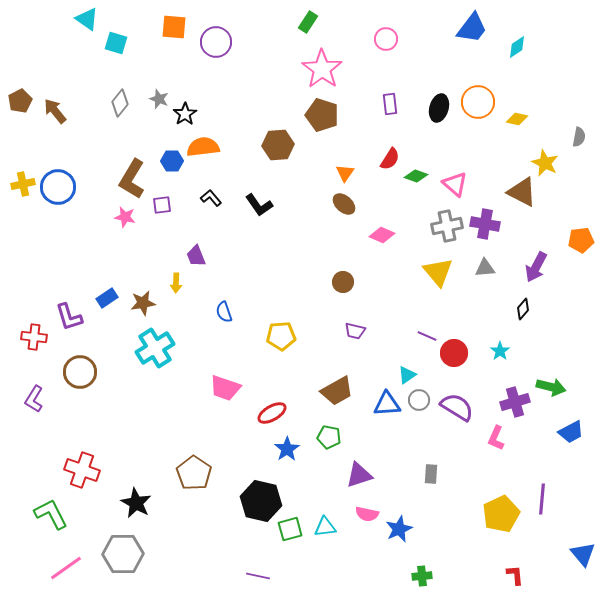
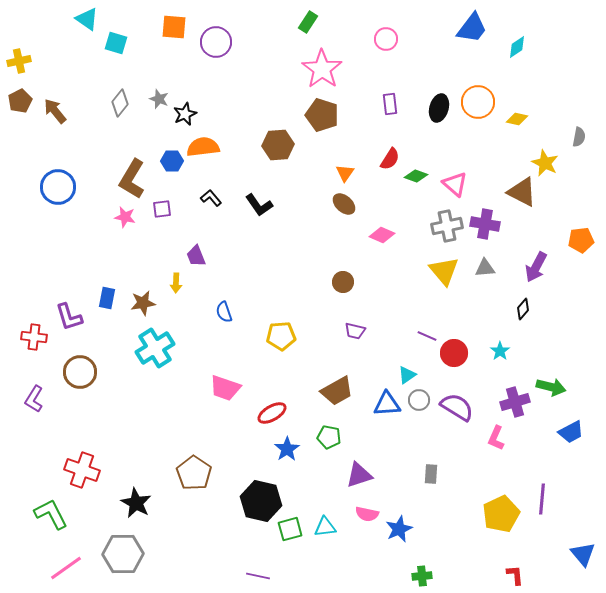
black star at (185, 114): rotated 10 degrees clockwise
yellow cross at (23, 184): moved 4 px left, 123 px up
purple square at (162, 205): moved 4 px down
yellow triangle at (438, 272): moved 6 px right, 1 px up
blue rectangle at (107, 298): rotated 45 degrees counterclockwise
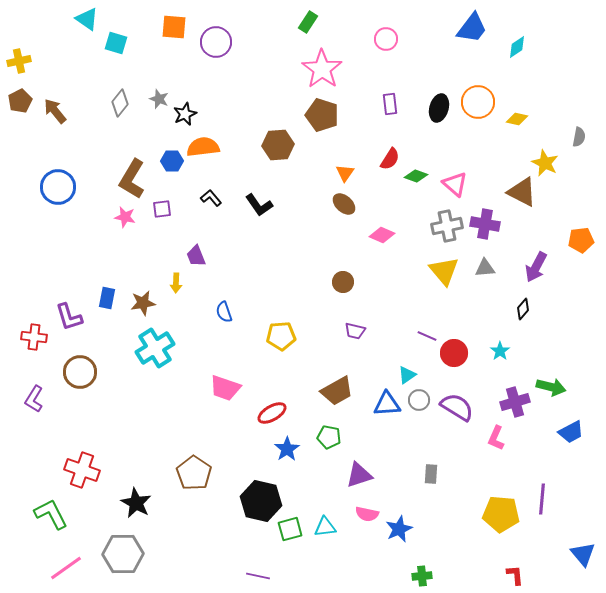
yellow pentagon at (501, 514): rotated 30 degrees clockwise
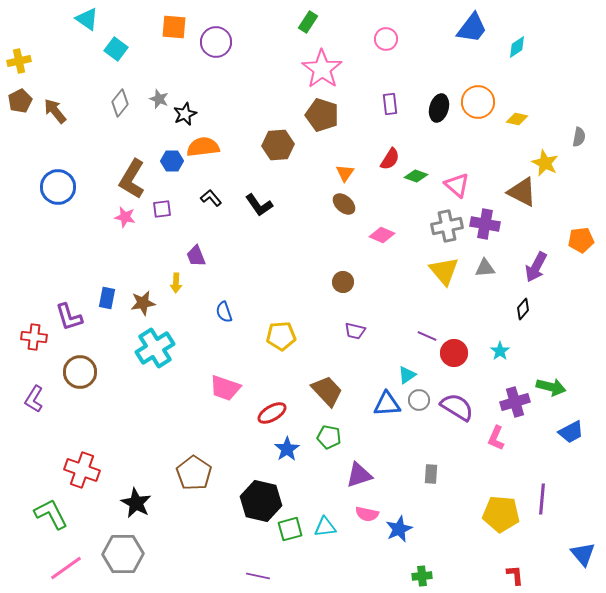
cyan square at (116, 43): moved 6 px down; rotated 20 degrees clockwise
pink triangle at (455, 184): moved 2 px right, 1 px down
brown trapezoid at (337, 391): moved 10 px left; rotated 104 degrees counterclockwise
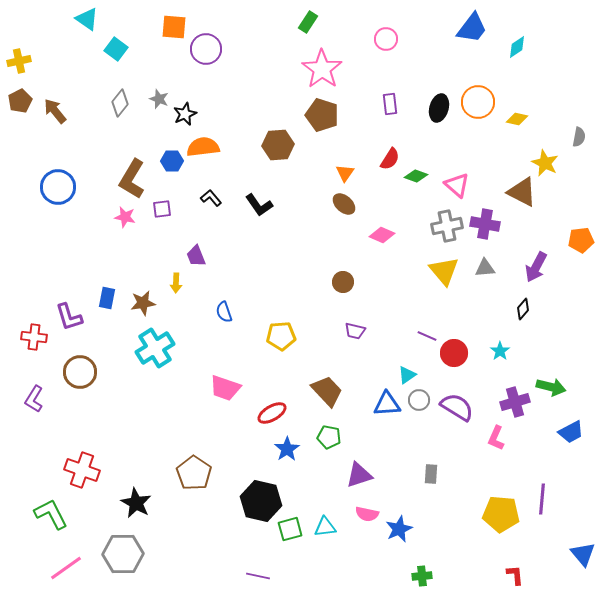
purple circle at (216, 42): moved 10 px left, 7 px down
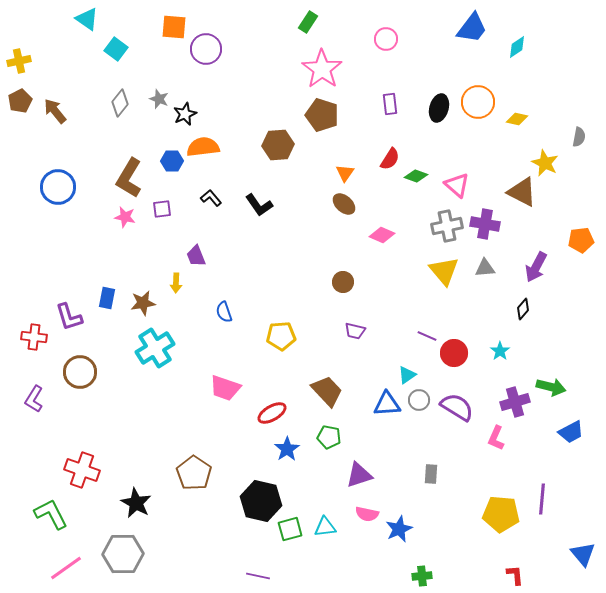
brown L-shape at (132, 179): moved 3 px left, 1 px up
